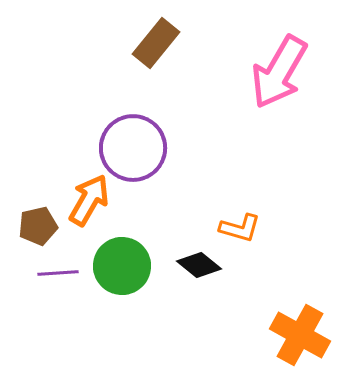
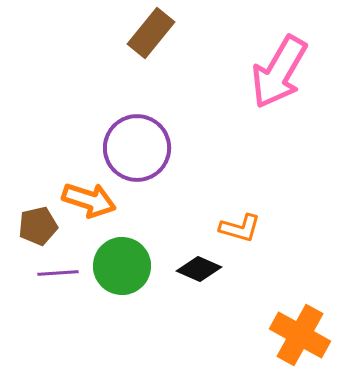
brown rectangle: moved 5 px left, 10 px up
purple circle: moved 4 px right
orange arrow: rotated 78 degrees clockwise
black diamond: moved 4 px down; rotated 15 degrees counterclockwise
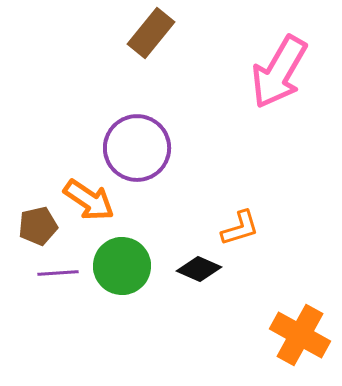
orange arrow: rotated 16 degrees clockwise
orange L-shape: rotated 33 degrees counterclockwise
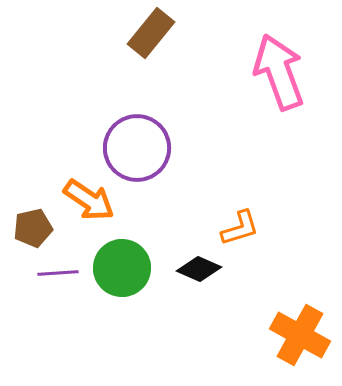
pink arrow: rotated 130 degrees clockwise
brown pentagon: moved 5 px left, 2 px down
green circle: moved 2 px down
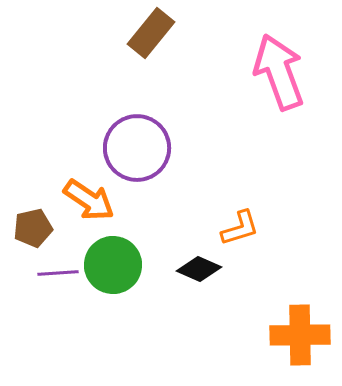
green circle: moved 9 px left, 3 px up
orange cross: rotated 30 degrees counterclockwise
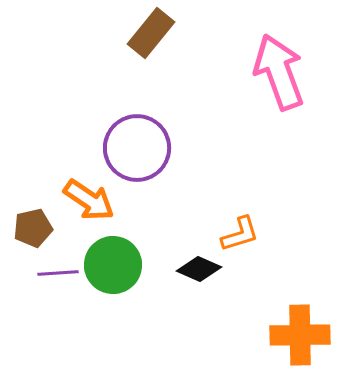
orange L-shape: moved 6 px down
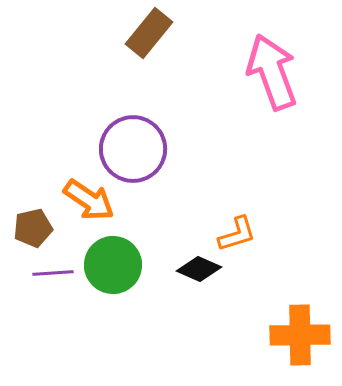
brown rectangle: moved 2 px left
pink arrow: moved 7 px left
purple circle: moved 4 px left, 1 px down
orange L-shape: moved 3 px left
purple line: moved 5 px left
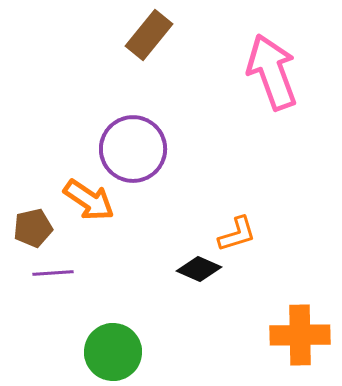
brown rectangle: moved 2 px down
green circle: moved 87 px down
